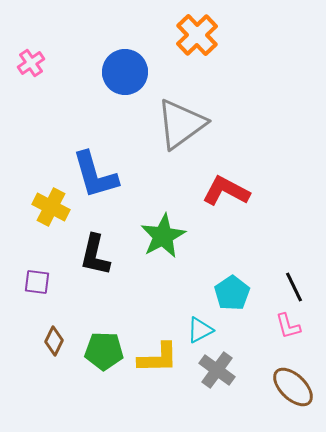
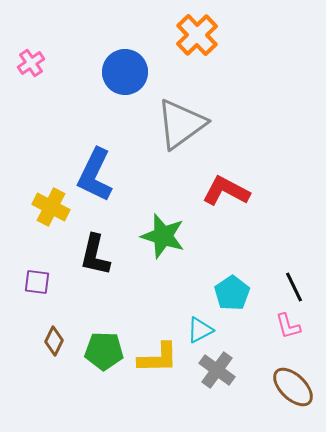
blue L-shape: rotated 42 degrees clockwise
green star: rotated 27 degrees counterclockwise
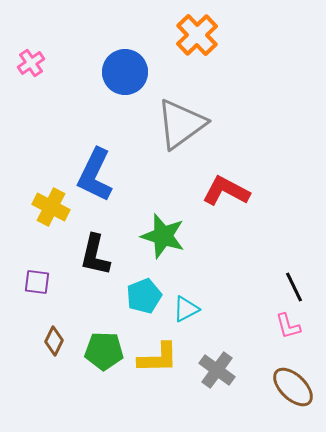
cyan pentagon: moved 88 px left, 3 px down; rotated 12 degrees clockwise
cyan triangle: moved 14 px left, 21 px up
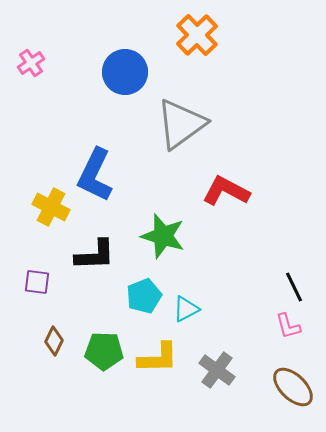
black L-shape: rotated 105 degrees counterclockwise
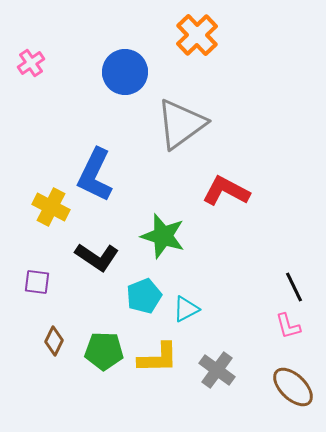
black L-shape: moved 2 px right, 2 px down; rotated 36 degrees clockwise
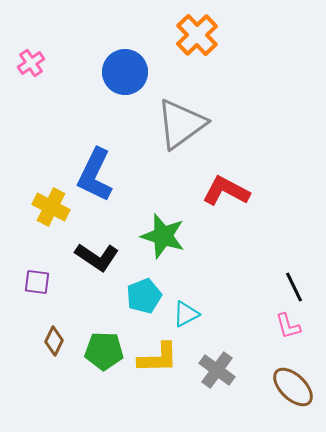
cyan triangle: moved 5 px down
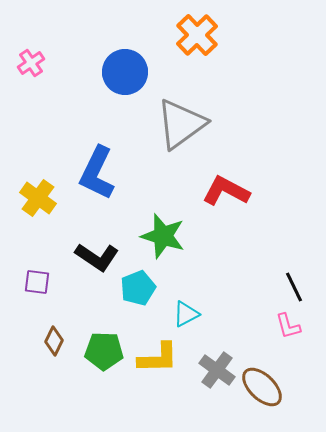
blue L-shape: moved 2 px right, 2 px up
yellow cross: moved 13 px left, 9 px up; rotated 9 degrees clockwise
cyan pentagon: moved 6 px left, 8 px up
brown ellipse: moved 31 px left
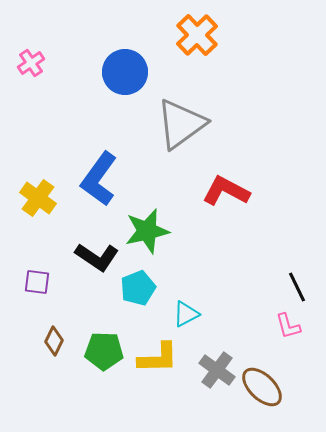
blue L-shape: moved 2 px right, 6 px down; rotated 10 degrees clockwise
green star: moved 16 px left, 5 px up; rotated 30 degrees counterclockwise
black line: moved 3 px right
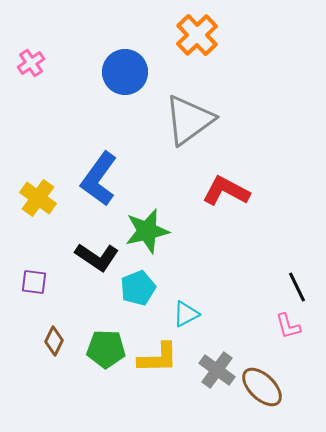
gray triangle: moved 8 px right, 4 px up
purple square: moved 3 px left
green pentagon: moved 2 px right, 2 px up
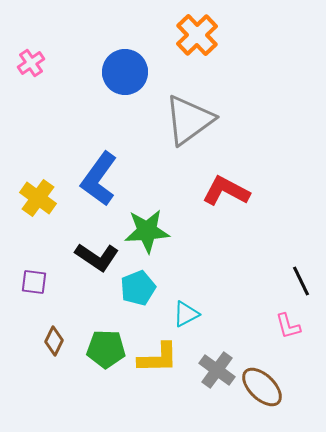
green star: rotated 9 degrees clockwise
black line: moved 4 px right, 6 px up
